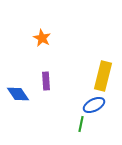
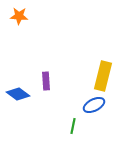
orange star: moved 23 px left, 22 px up; rotated 24 degrees counterclockwise
blue diamond: rotated 20 degrees counterclockwise
green line: moved 8 px left, 2 px down
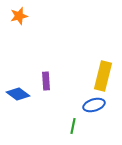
orange star: rotated 18 degrees counterclockwise
blue ellipse: rotated 10 degrees clockwise
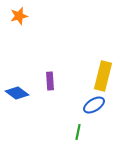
purple rectangle: moved 4 px right
blue diamond: moved 1 px left, 1 px up
blue ellipse: rotated 15 degrees counterclockwise
green line: moved 5 px right, 6 px down
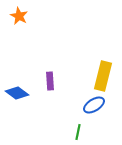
orange star: rotated 30 degrees counterclockwise
